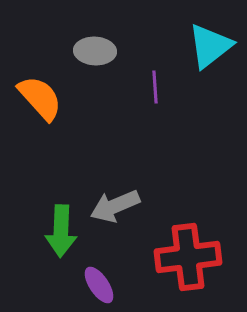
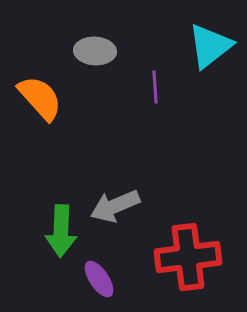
purple ellipse: moved 6 px up
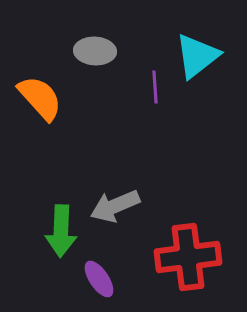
cyan triangle: moved 13 px left, 10 px down
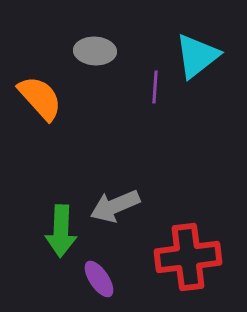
purple line: rotated 8 degrees clockwise
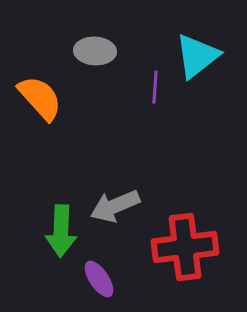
red cross: moved 3 px left, 10 px up
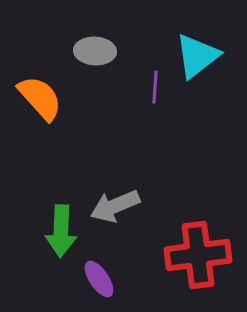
red cross: moved 13 px right, 8 px down
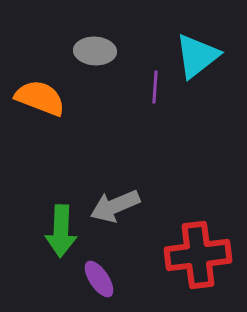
orange semicircle: rotated 27 degrees counterclockwise
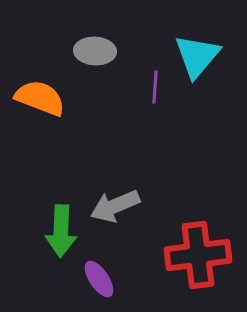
cyan triangle: rotated 12 degrees counterclockwise
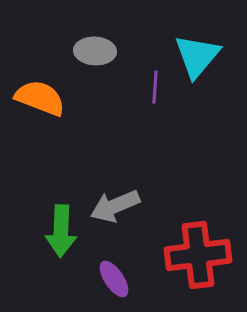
purple ellipse: moved 15 px right
